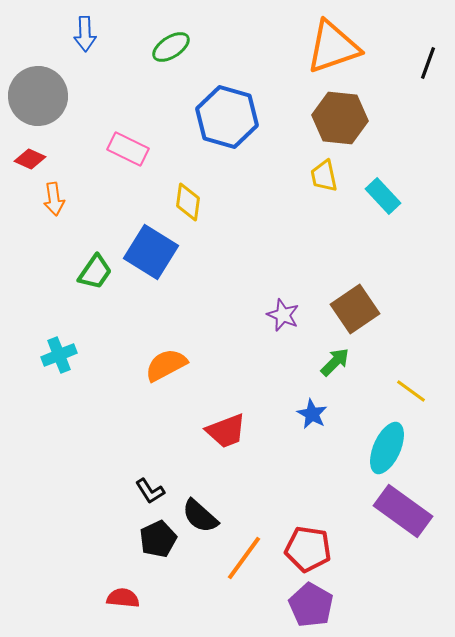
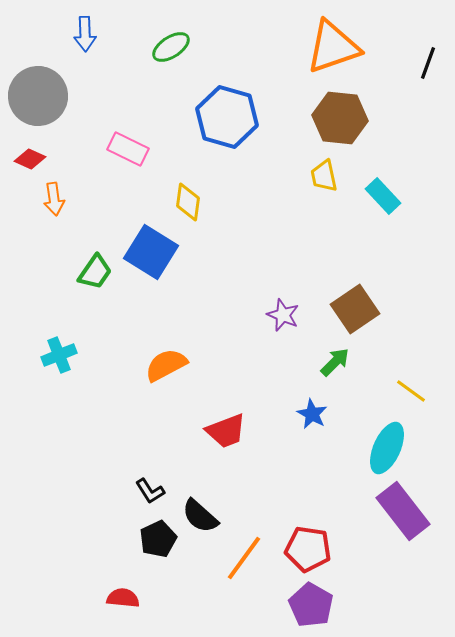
purple rectangle: rotated 16 degrees clockwise
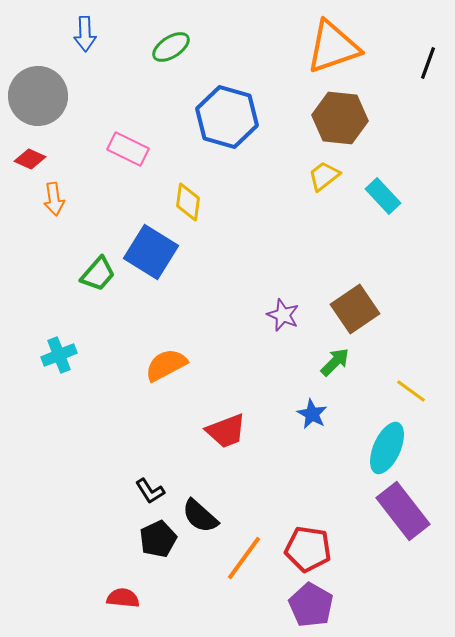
yellow trapezoid: rotated 64 degrees clockwise
green trapezoid: moved 3 px right, 2 px down; rotated 6 degrees clockwise
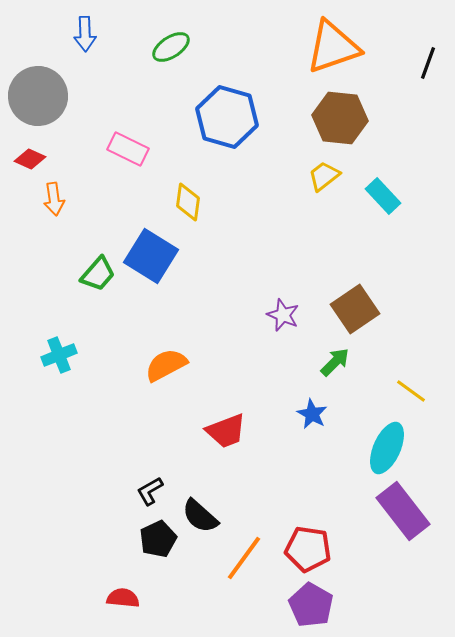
blue square: moved 4 px down
black L-shape: rotated 92 degrees clockwise
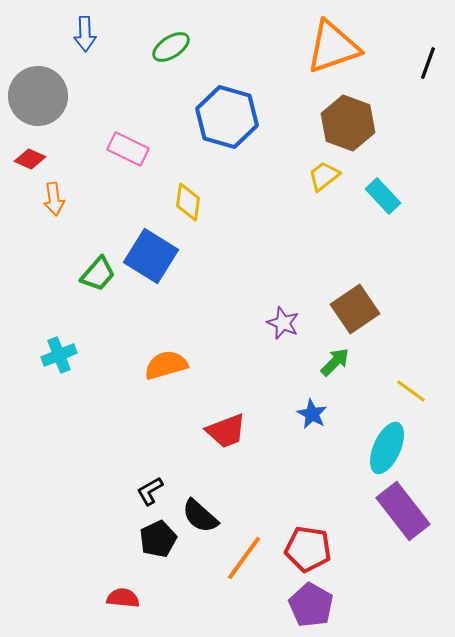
brown hexagon: moved 8 px right, 5 px down; rotated 14 degrees clockwise
purple star: moved 8 px down
orange semicircle: rotated 12 degrees clockwise
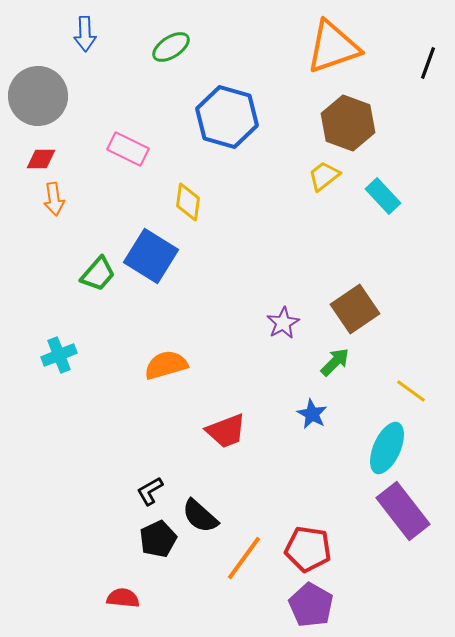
red diamond: moved 11 px right; rotated 24 degrees counterclockwise
purple star: rotated 20 degrees clockwise
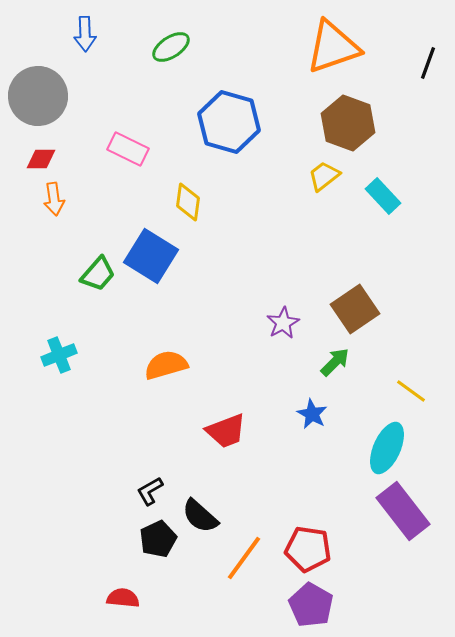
blue hexagon: moved 2 px right, 5 px down
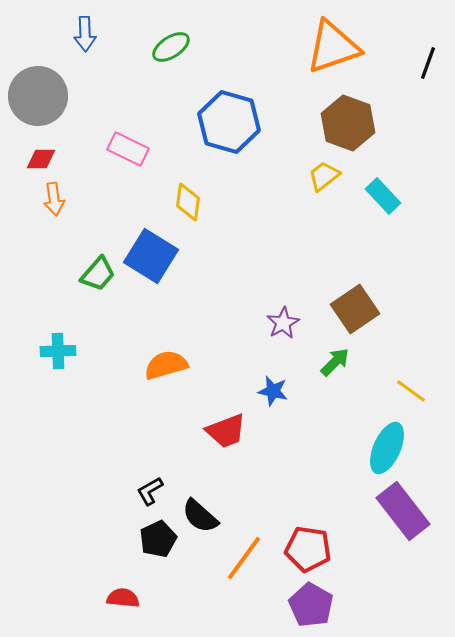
cyan cross: moved 1 px left, 4 px up; rotated 20 degrees clockwise
blue star: moved 39 px left, 23 px up; rotated 16 degrees counterclockwise
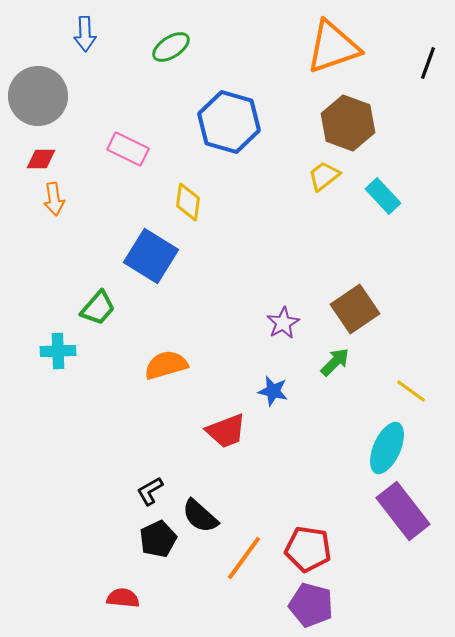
green trapezoid: moved 34 px down
purple pentagon: rotated 15 degrees counterclockwise
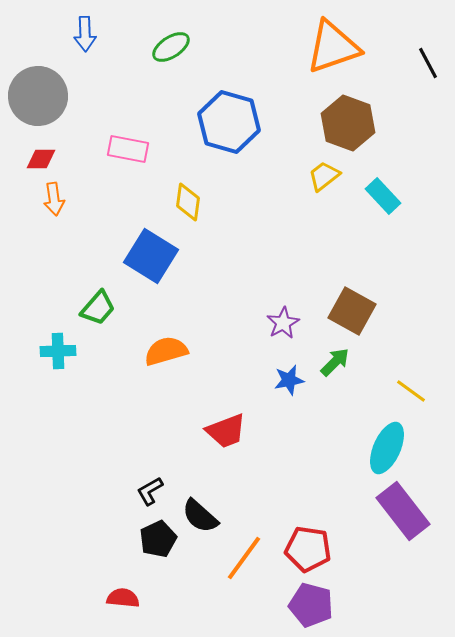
black line: rotated 48 degrees counterclockwise
pink rectangle: rotated 15 degrees counterclockwise
brown square: moved 3 px left, 2 px down; rotated 27 degrees counterclockwise
orange semicircle: moved 14 px up
blue star: moved 16 px right, 11 px up; rotated 24 degrees counterclockwise
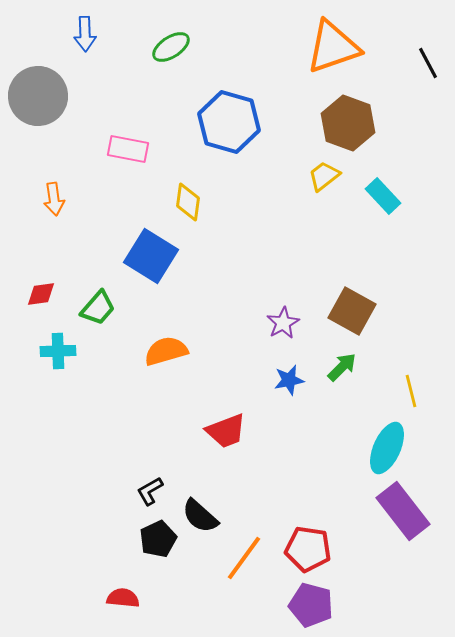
red diamond: moved 135 px down; rotated 8 degrees counterclockwise
green arrow: moved 7 px right, 5 px down
yellow line: rotated 40 degrees clockwise
